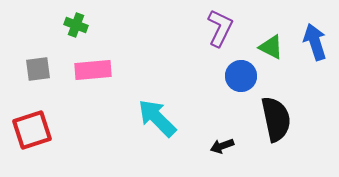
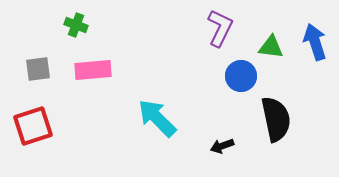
green triangle: rotated 20 degrees counterclockwise
red square: moved 1 px right, 4 px up
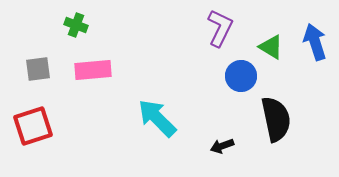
green triangle: rotated 24 degrees clockwise
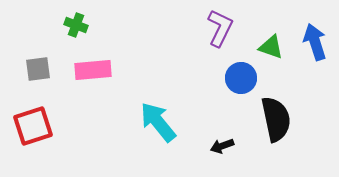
green triangle: rotated 12 degrees counterclockwise
blue circle: moved 2 px down
cyan arrow: moved 1 px right, 4 px down; rotated 6 degrees clockwise
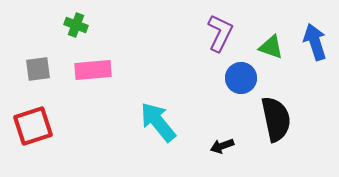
purple L-shape: moved 5 px down
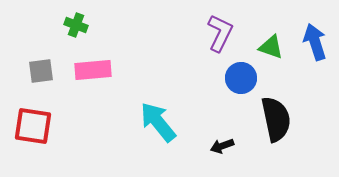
gray square: moved 3 px right, 2 px down
red square: rotated 27 degrees clockwise
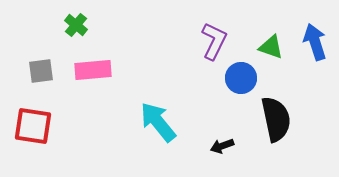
green cross: rotated 20 degrees clockwise
purple L-shape: moved 6 px left, 8 px down
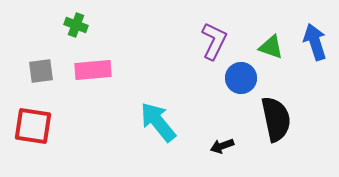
green cross: rotated 20 degrees counterclockwise
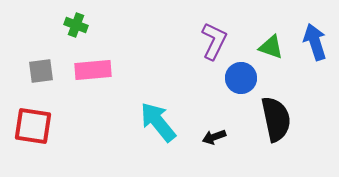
black arrow: moved 8 px left, 9 px up
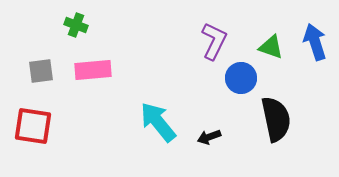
black arrow: moved 5 px left
